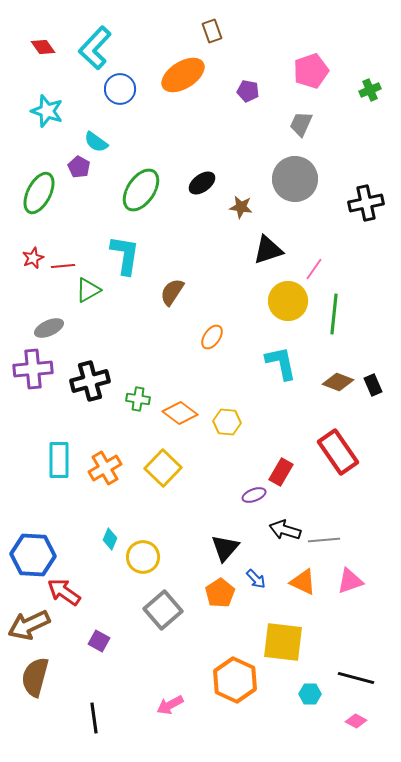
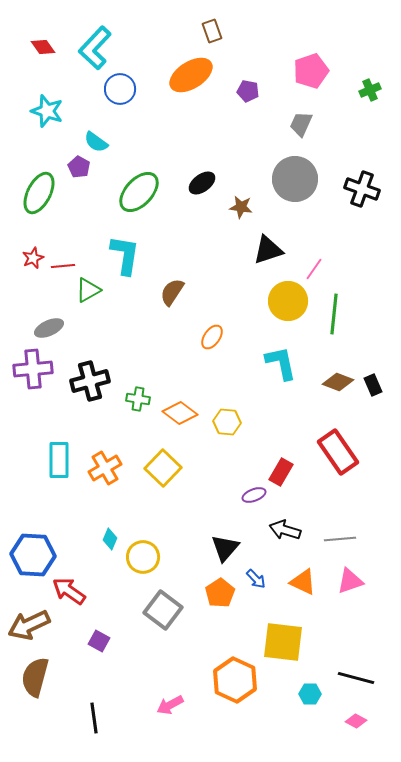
orange ellipse at (183, 75): moved 8 px right
green ellipse at (141, 190): moved 2 px left, 2 px down; rotated 9 degrees clockwise
black cross at (366, 203): moved 4 px left, 14 px up; rotated 32 degrees clockwise
gray line at (324, 540): moved 16 px right, 1 px up
red arrow at (64, 592): moved 5 px right, 1 px up
gray square at (163, 610): rotated 12 degrees counterclockwise
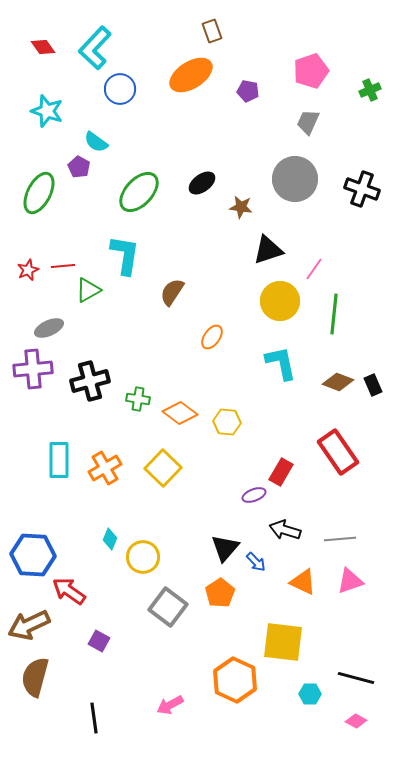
gray trapezoid at (301, 124): moved 7 px right, 2 px up
red star at (33, 258): moved 5 px left, 12 px down
yellow circle at (288, 301): moved 8 px left
blue arrow at (256, 579): moved 17 px up
gray square at (163, 610): moved 5 px right, 3 px up
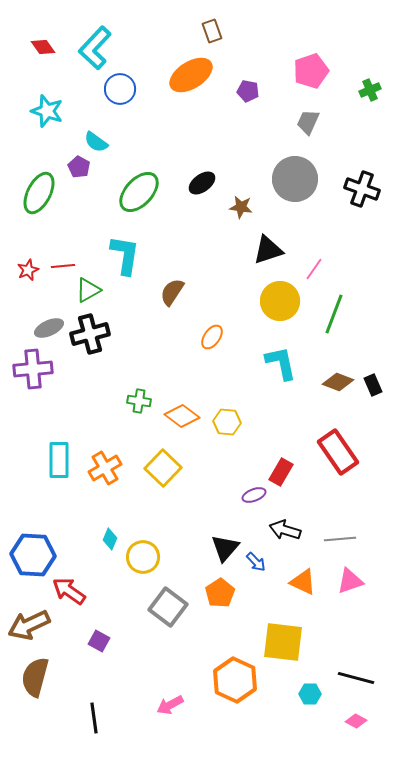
green line at (334, 314): rotated 15 degrees clockwise
black cross at (90, 381): moved 47 px up
green cross at (138, 399): moved 1 px right, 2 px down
orange diamond at (180, 413): moved 2 px right, 3 px down
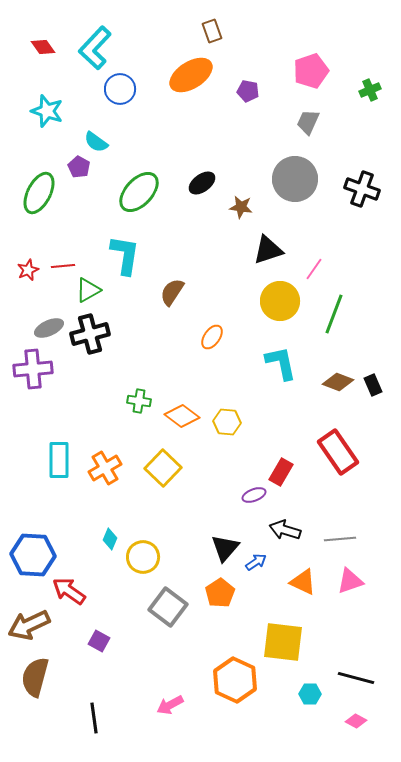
blue arrow at (256, 562): rotated 80 degrees counterclockwise
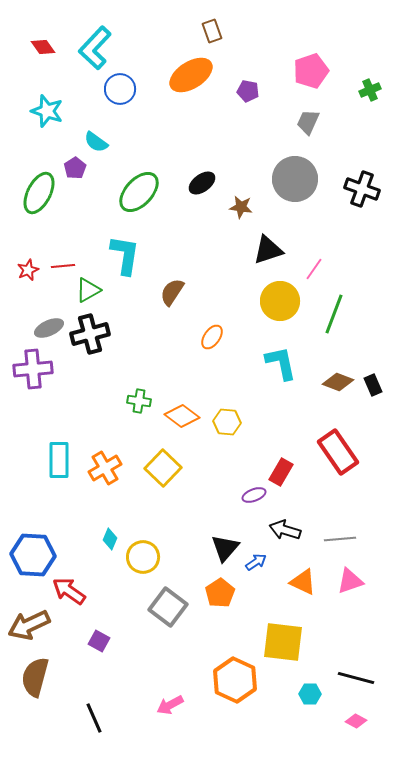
purple pentagon at (79, 167): moved 4 px left, 1 px down; rotated 10 degrees clockwise
black line at (94, 718): rotated 16 degrees counterclockwise
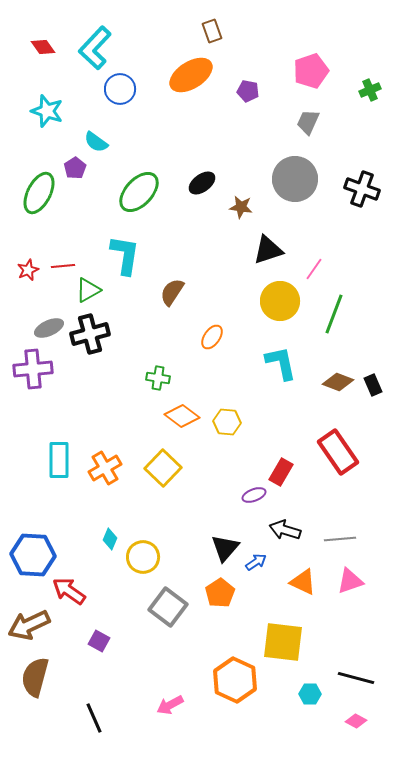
green cross at (139, 401): moved 19 px right, 23 px up
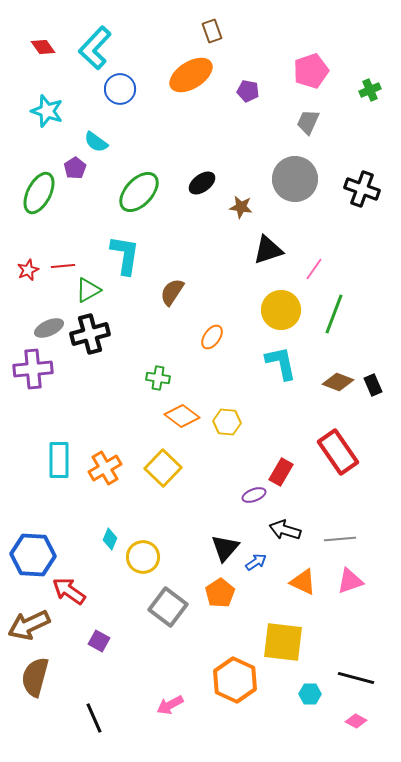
yellow circle at (280, 301): moved 1 px right, 9 px down
